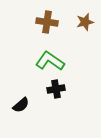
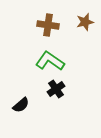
brown cross: moved 1 px right, 3 px down
black cross: rotated 24 degrees counterclockwise
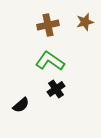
brown cross: rotated 20 degrees counterclockwise
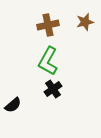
green L-shape: moved 2 px left; rotated 96 degrees counterclockwise
black cross: moved 3 px left
black semicircle: moved 8 px left
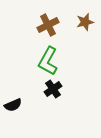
brown cross: rotated 15 degrees counterclockwise
black semicircle: rotated 18 degrees clockwise
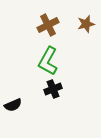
brown star: moved 1 px right, 2 px down
black cross: rotated 12 degrees clockwise
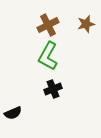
green L-shape: moved 5 px up
black semicircle: moved 8 px down
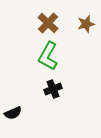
brown cross: moved 2 px up; rotated 20 degrees counterclockwise
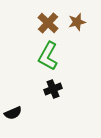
brown star: moved 9 px left, 2 px up
